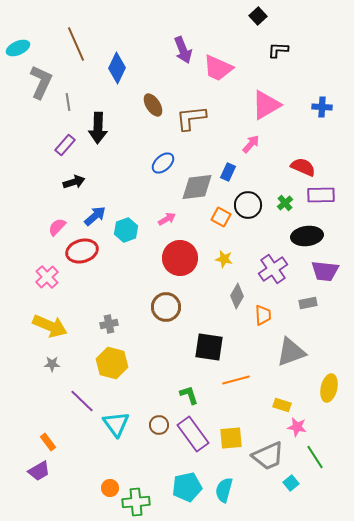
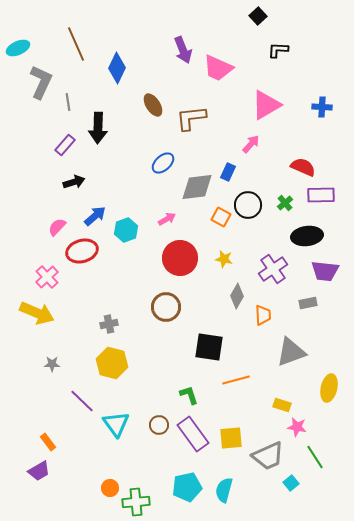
yellow arrow at (50, 326): moved 13 px left, 13 px up
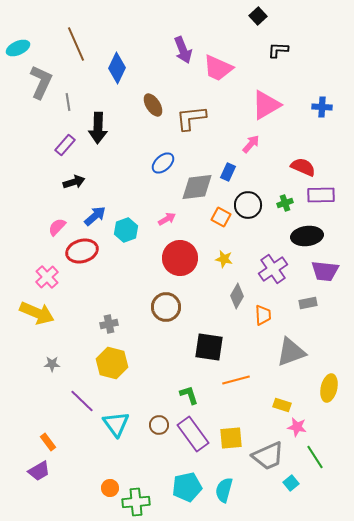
green cross at (285, 203): rotated 21 degrees clockwise
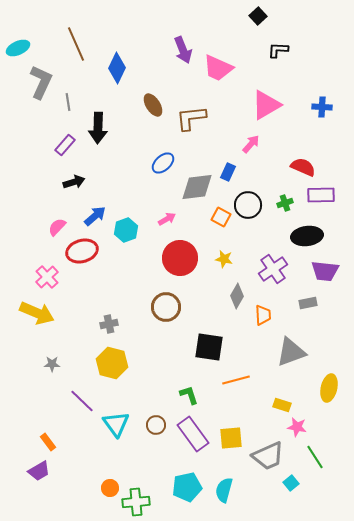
brown circle at (159, 425): moved 3 px left
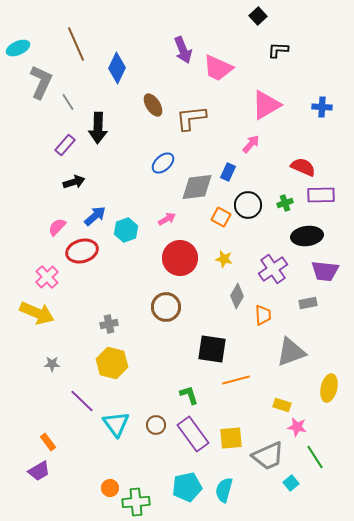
gray line at (68, 102): rotated 24 degrees counterclockwise
black square at (209, 347): moved 3 px right, 2 px down
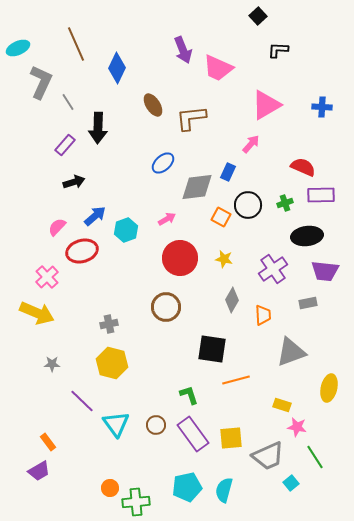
gray diamond at (237, 296): moved 5 px left, 4 px down
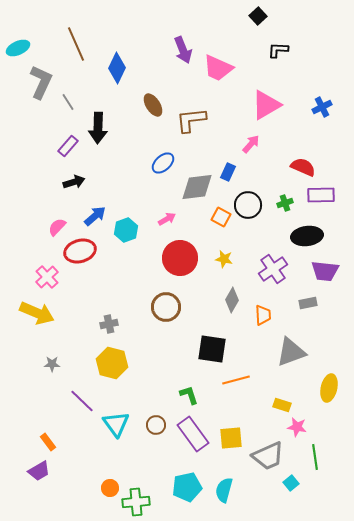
blue cross at (322, 107): rotated 30 degrees counterclockwise
brown L-shape at (191, 118): moved 2 px down
purple rectangle at (65, 145): moved 3 px right, 1 px down
red ellipse at (82, 251): moved 2 px left
green line at (315, 457): rotated 25 degrees clockwise
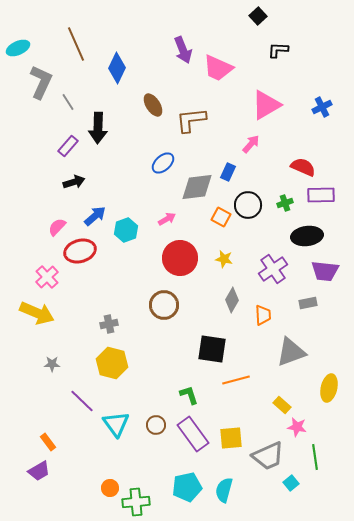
brown circle at (166, 307): moved 2 px left, 2 px up
yellow rectangle at (282, 405): rotated 24 degrees clockwise
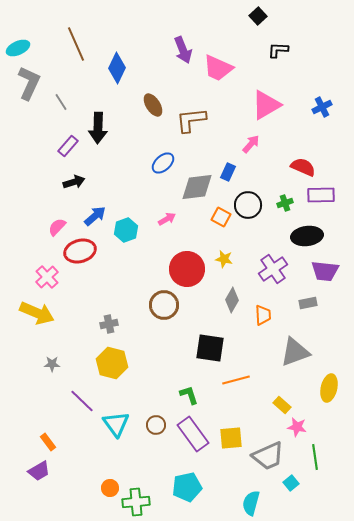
gray L-shape at (41, 82): moved 12 px left, 1 px down
gray line at (68, 102): moved 7 px left
red circle at (180, 258): moved 7 px right, 11 px down
black square at (212, 349): moved 2 px left, 1 px up
gray triangle at (291, 352): moved 4 px right
cyan semicircle at (224, 490): moved 27 px right, 13 px down
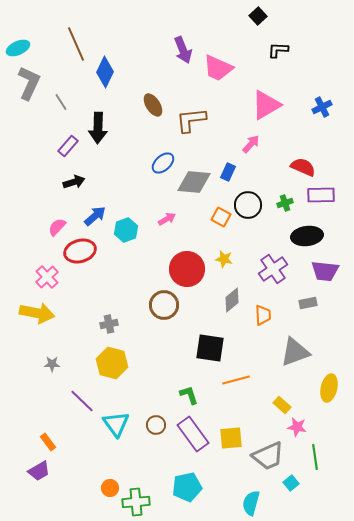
blue diamond at (117, 68): moved 12 px left, 4 px down
gray diamond at (197, 187): moved 3 px left, 5 px up; rotated 12 degrees clockwise
gray diamond at (232, 300): rotated 20 degrees clockwise
yellow arrow at (37, 313): rotated 12 degrees counterclockwise
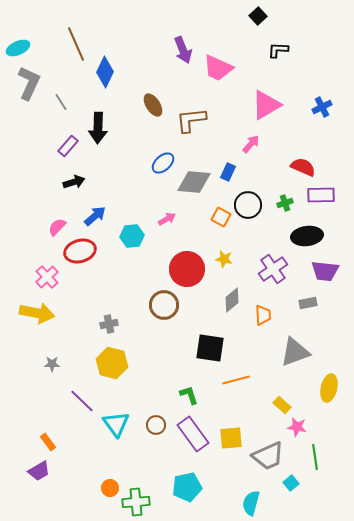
cyan hexagon at (126, 230): moved 6 px right, 6 px down; rotated 15 degrees clockwise
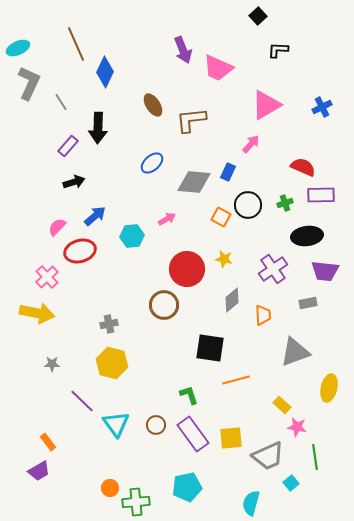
blue ellipse at (163, 163): moved 11 px left
